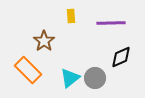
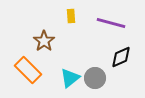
purple line: rotated 16 degrees clockwise
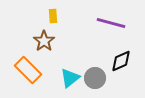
yellow rectangle: moved 18 px left
black diamond: moved 4 px down
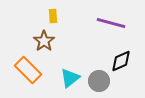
gray circle: moved 4 px right, 3 px down
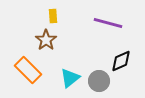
purple line: moved 3 px left
brown star: moved 2 px right, 1 px up
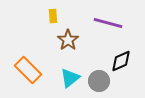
brown star: moved 22 px right
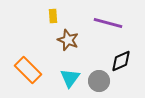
brown star: rotated 15 degrees counterclockwise
cyan triangle: rotated 15 degrees counterclockwise
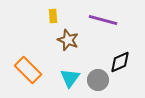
purple line: moved 5 px left, 3 px up
black diamond: moved 1 px left, 1 px down
gray circle: moved 1 px left, 1 px up
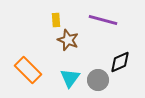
yellow rectangle: moved 3 px right, 4 px down
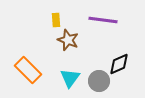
purple line: rotated 8 degrees counterclockwise
black diamond: moved 1 px left, 2 px down
gray circle: moved 1 px right, 1 px down
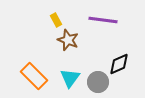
yellow rectangle: rotated 24 degrees counterclockwise
orange rectangle: moved 6 px right, 6 px down
gray circle: moved 1 px left, 1 px down
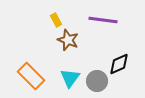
orange rectangle: moved 3 px left
gray circle: moved 1 px left, 1 px up
